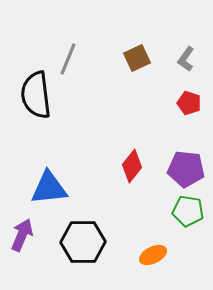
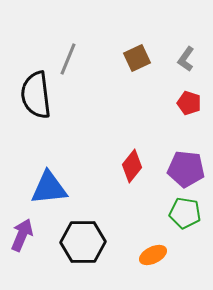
green pentagon: moved 3 px left, 2 px down
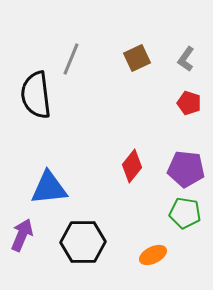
gray line: moved 3 px right
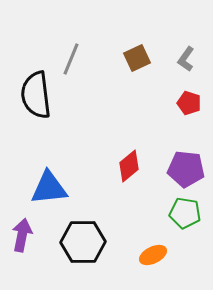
red diamond: moved 3 px left; rotated 12 degrees clockwise
purple arrow: rotated 12 degrees counterclockwise
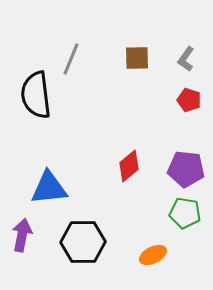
brown square: rotated 24 degrees clockwise
red pentagon: moved 3 px up
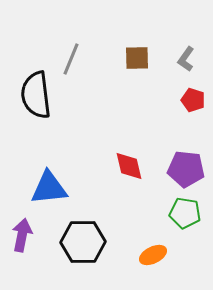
red pentagon: moved 4 px right
red diamond: rotated 64 degrees counterclockwise
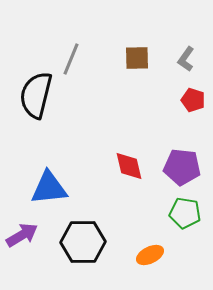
black semicircle: rotated 21 degrees clockwise
purple pentagon: moved 4 px left, 2 px up
purple arrow: rotated 48 degrees clockwise
orange ellipse: moved 3 px left
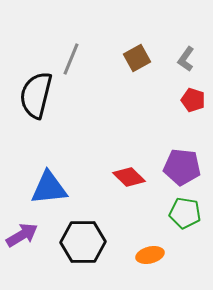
brown square: rotated 28 degrees counterclockwise
red diamond: moved 11 px down; rotated 32 degrees counterclockwise
orange ellipse: rotated 12 degrees clockwise
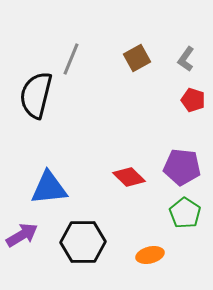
green pentagon: rotated 24 degrees clockwise
